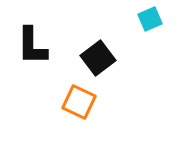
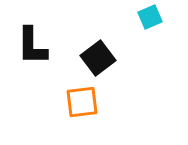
cyan square: moved 2 px up
orange square: moved 3 px right; rotated 32 degrees counterclockwise
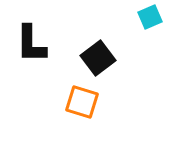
black L-shape: moved 1 px left, 2 px up
orange square: rotated 24 degrees clockwise
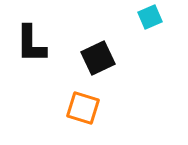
black square: rotated 12 degrees clockwise
orange square: moved 1 px right, 6 px down
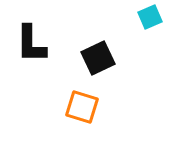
orange square: moved 1 px left, 1 px up
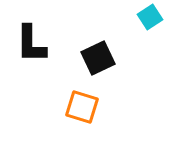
cyan square: rotated 10 degrees counterclockwise
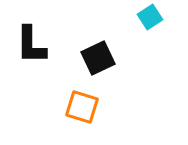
black L-shape: moved 1 px down
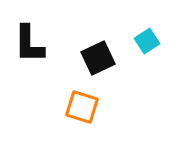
cyan square: moved 3 px left, 24 px down
black L-shape: moved 2 px left, 1 px up
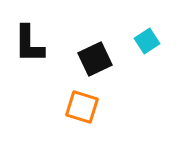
black square: moved 3 px left, 1 px down
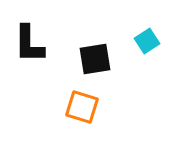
black square: rotated 16 degrees clockwise
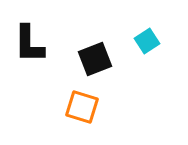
black square: rotated 12 degrees counterclockwise
